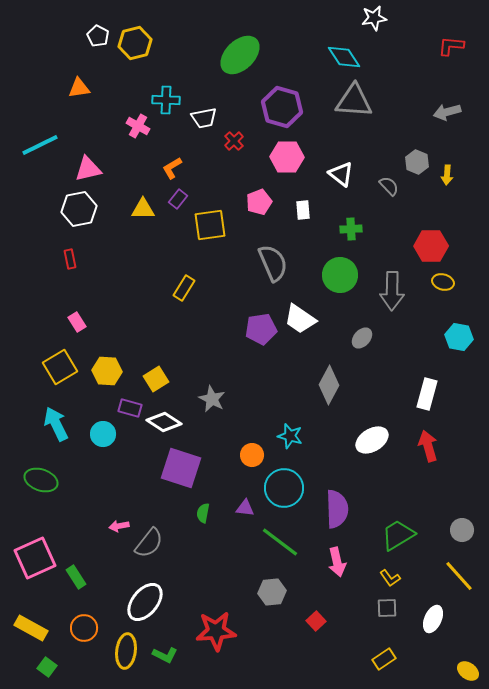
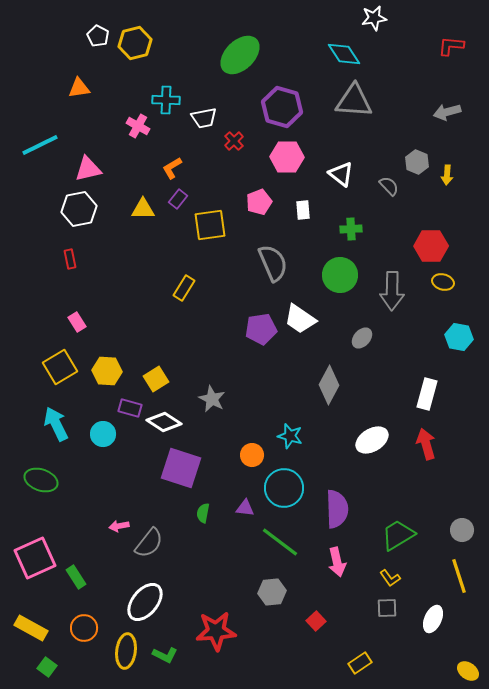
cyan diamond at (344, 57): moved 3 px up
red arrow at (428, 446): moved 2 px left, 2 px up
yellow line at (459, 576): rotated 24 degrees clockwise
yellow rectangle at (384, 659): moved 24 px left, 4 px down
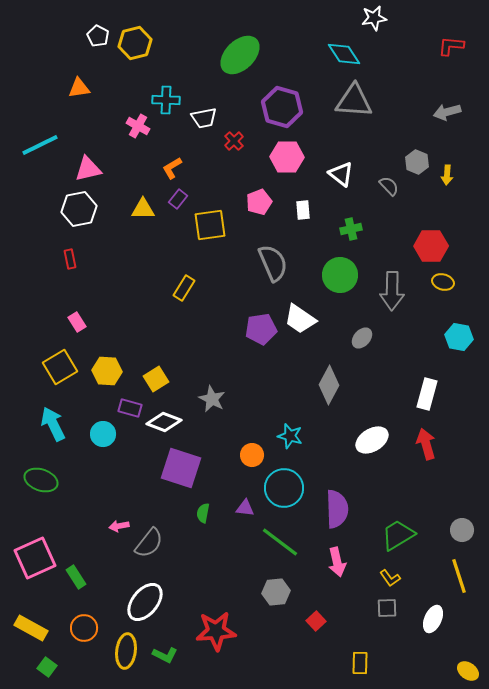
green cross at (351, 229): rotated 10 degrees counterclockwise
white diamond at (164, 422): rotated 12 degrees counterclockwise
cyan arrow at (56, 424): moved 3 px left
gray hexagon at (272, 592): moved 4 px right
yellow rectangle at (360, 663): rotated 55 degrees counterclockwise
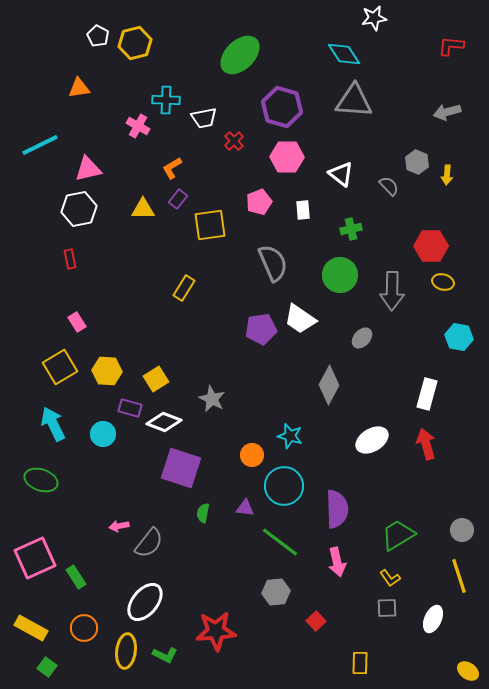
cyan circle at (284, 488): moved 2 px up
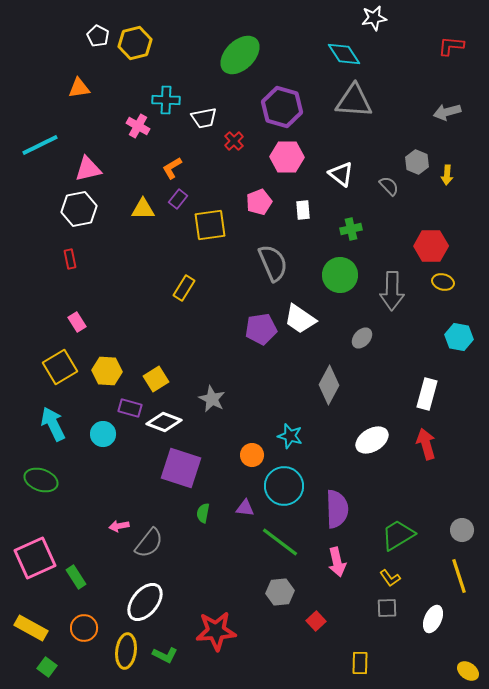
gray hexagon at (276, 592): moved 4 px right
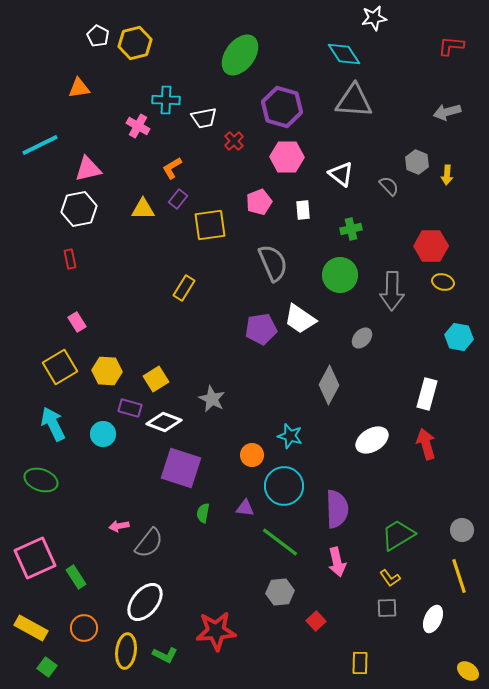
green ellipse at (240, 55): rotated 9 degrees counterclockwise
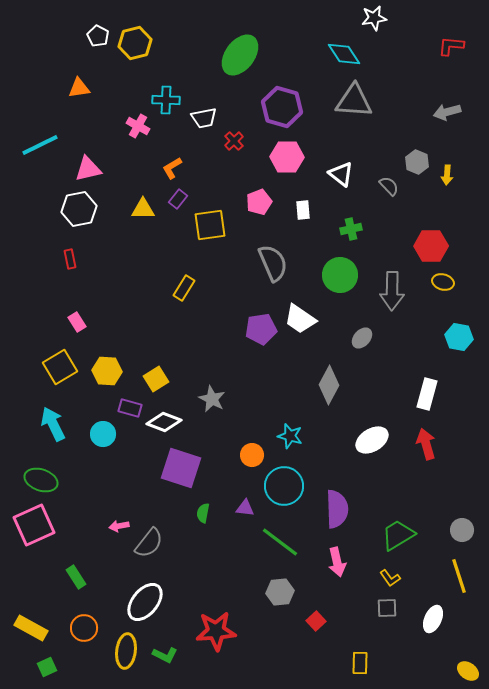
pink square at (35, 558): moved 1 px left, 33 px up
green square at (47, 667): rotated 30 degrees clockwise
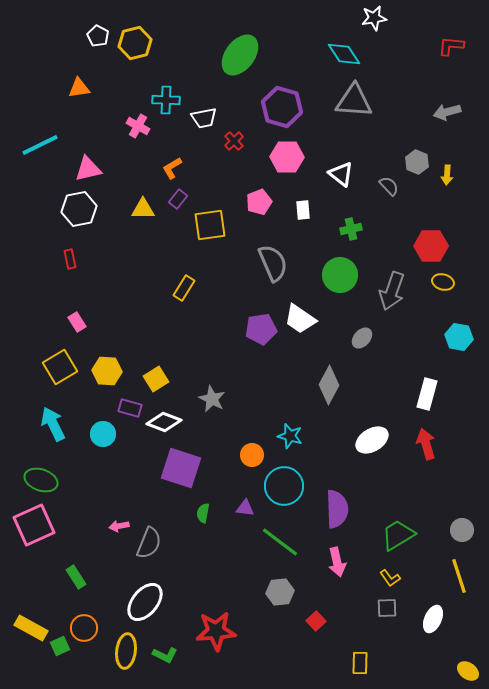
gray arrow at (392, 291): rotated 18 degrees clockwise
gray semicircle at (149, 543): rotated 16 degrees counterclockwise
green square at (47, 667): moved 13 px right, 21 px up
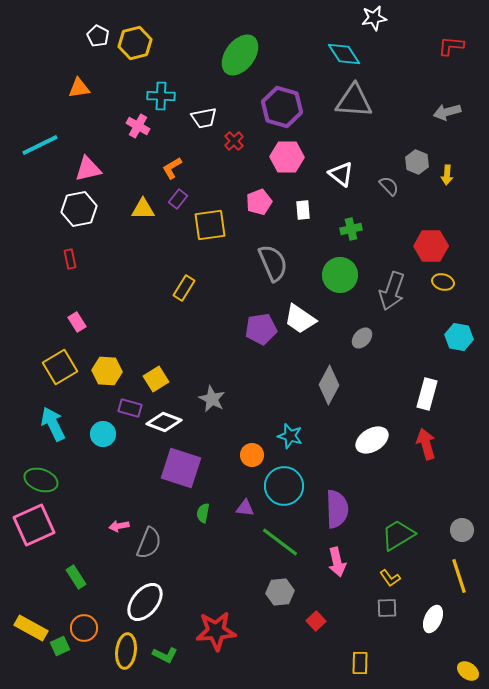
cyan cross at (166, 100): moved 5 px left, 4 px up
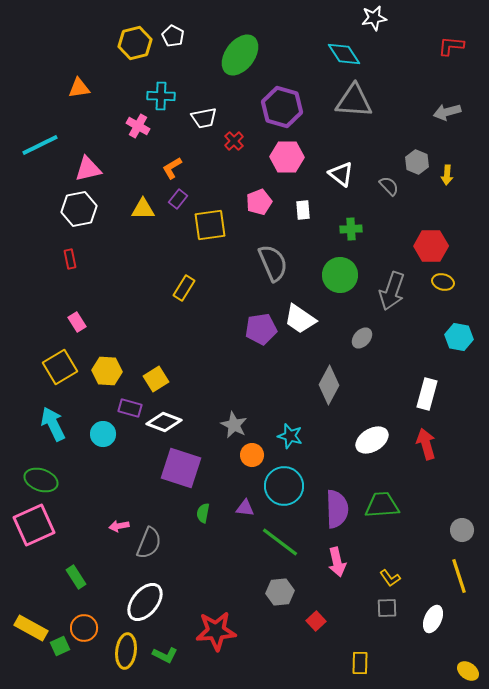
white pentagon at (98, 36): moved 75 px right
green cross at (351, 229): rotated 10 degrees clockwise
gray star at (212, 399): moved 22 px right, 26 px down
green trapezoid at (398, 535): moved 16 px left, 30 px up; rotated 27 degrees clockwise
